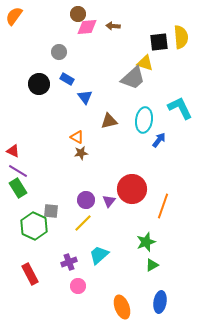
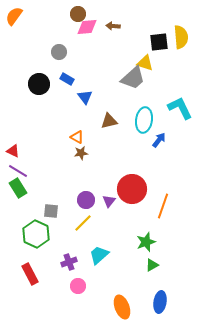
green hexagon: moved 2 px right, 8 px down
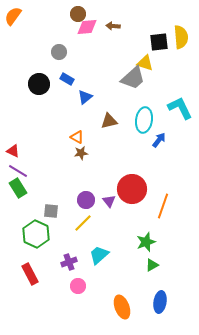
orange semicircle: moved 1 px left
blue triangle: rotated 28 degrees clockwise
purple triangle: rotated 16 degrees counterclockwise
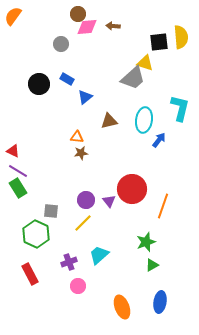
gray circle: moved 2 px right, 8 px up
cyan L-shape: rotated 40 degrees clockwise
orange triangle: rotated 24 degrees counterclockwise
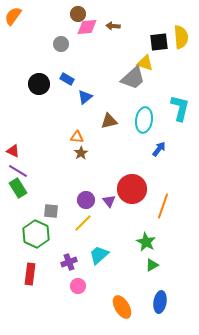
blue arrow: moved 9 px down
brown star: rotated 24 degrees counterclockwise
green star: rotated 24 degrees counterclockwise
red rectangle: rotated 35 degrees clockwise
orange ellipse: rotated 10 degrees counterclockwise
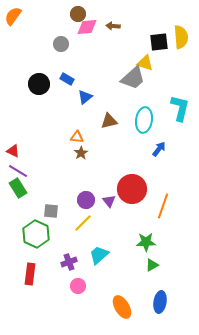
green star: rotated 30 degrees counterclockwise
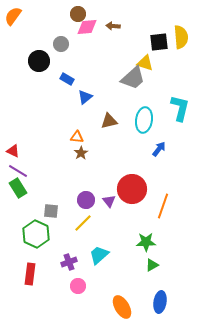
black circle: moved 23 px up
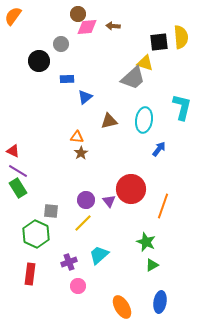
blue rectangle: rotated 32 degrees counterclockwise
cyan L-shape: moved 2 px right, 1 px up
red circle: moved 1 px left
green star: rotated 24 degrees clockwise
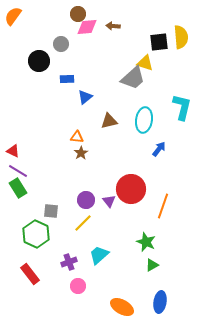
red rectangle: rotated 45 degrees counterclockwise
orange ellipse: rotated 30 degrees counterclockwise
